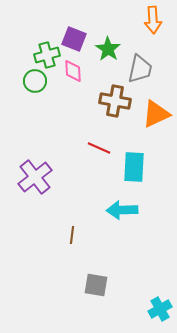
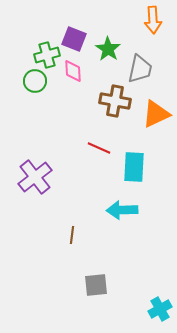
gray square: rotated 15 degrees counterclockwise
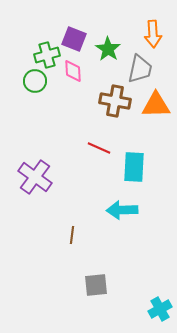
orange arrow: moved 14 px down
orange triangle: moved 9 px up; rotated 24 degrees clockwise
purple cross: rotated 16 degrees counterclockwise
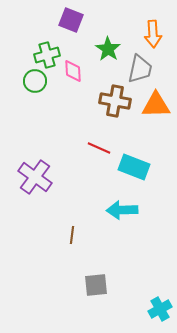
purple square: moved 3 px left, 19 px up
cyan rectangle: rotated 72 degrees counterclockwise
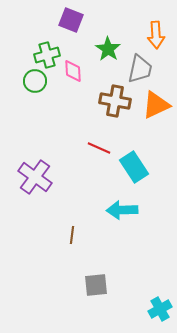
orange arrow: moved 3 px right, 1 px down
orange triangle: rotated 24 degrees counterclockwise
cyan rectangle: rotated 36 degrees clockwise
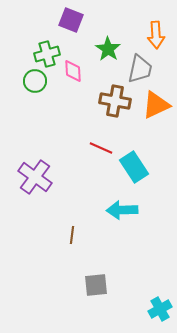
green cross: moved 1 px up
red line: moved 2 px right
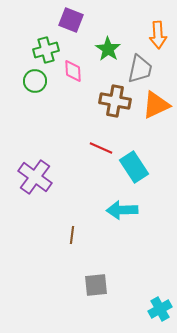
orange arrow: moved 2 px right
green cross: moved 1 px left, 4 px up
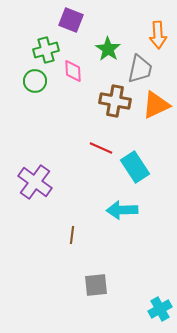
cyan rectangle: moved 1 px right
purple cross: moved 5 px down
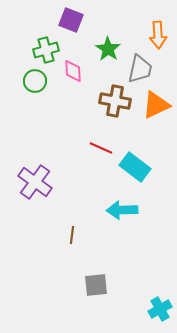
cyan rectangle: rotated 20 degrees counterclockwise
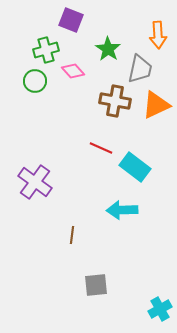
pink diamond: rotated 40 degrees counterclockwise
